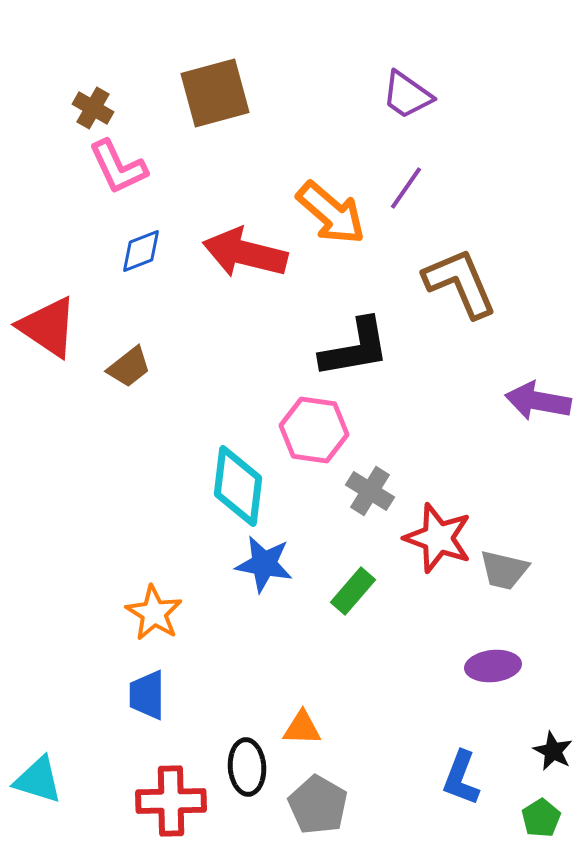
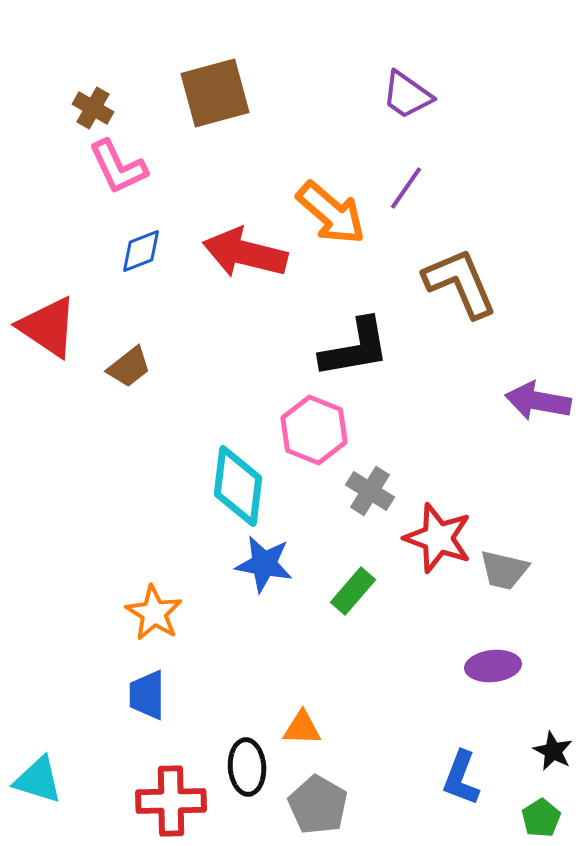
pink hexagon: rotated 14 degrees clockwise
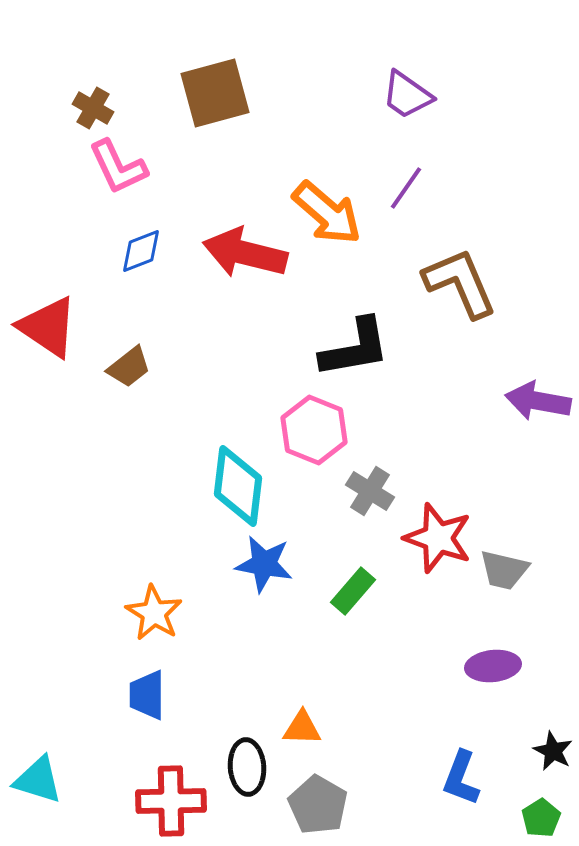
orange arrow: moved 4 px left
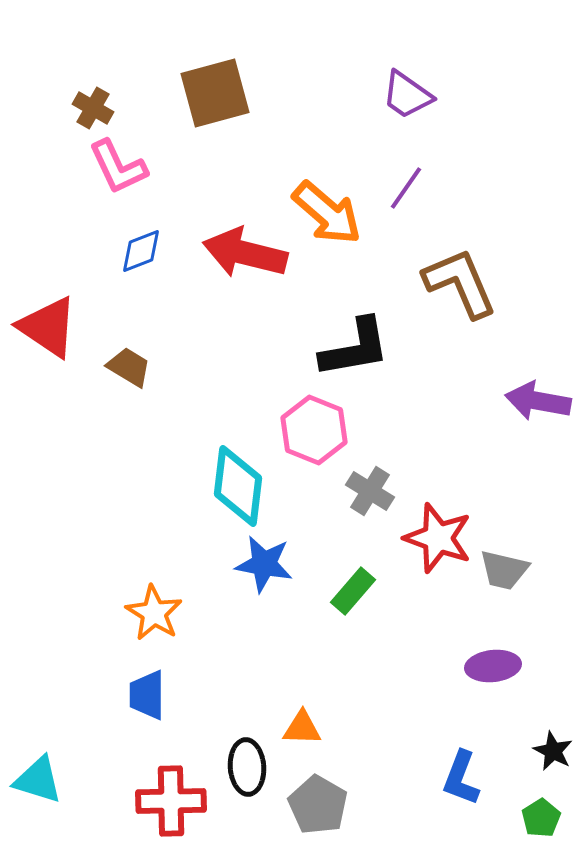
brown trapezoid: rotated 111 degrees counterclockwise
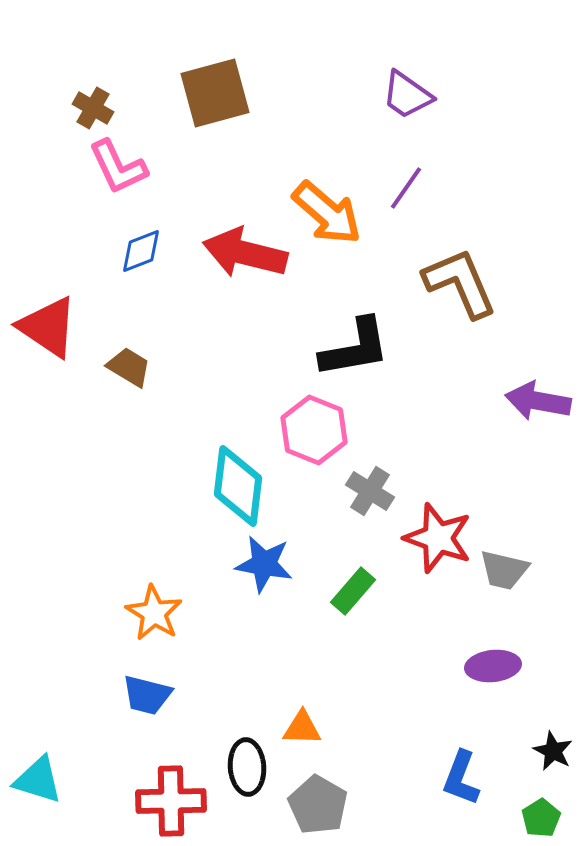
blue trapezoid: rotated 76 degrees counterclockwise
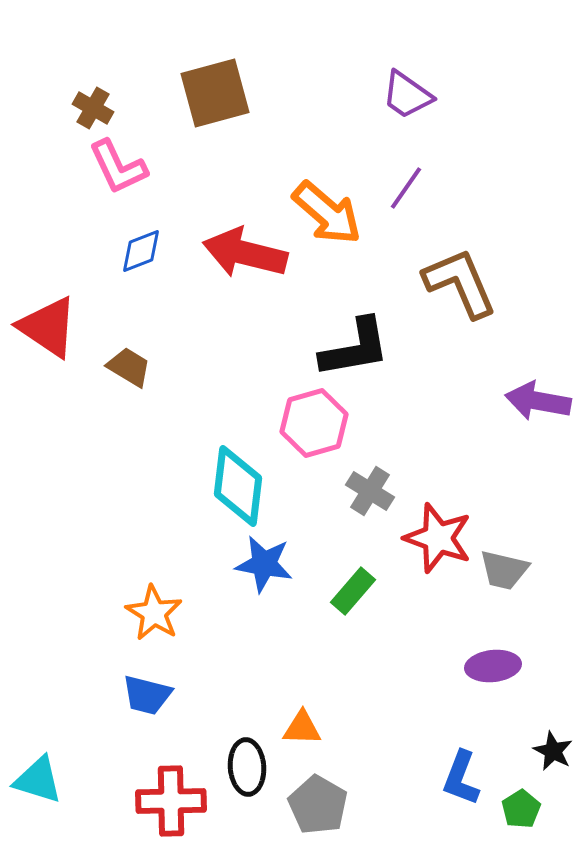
pink hexagon: moved 7 px up; rotated 22 degrees clockwise
green pentagon: moved 20 px left, 9 px up
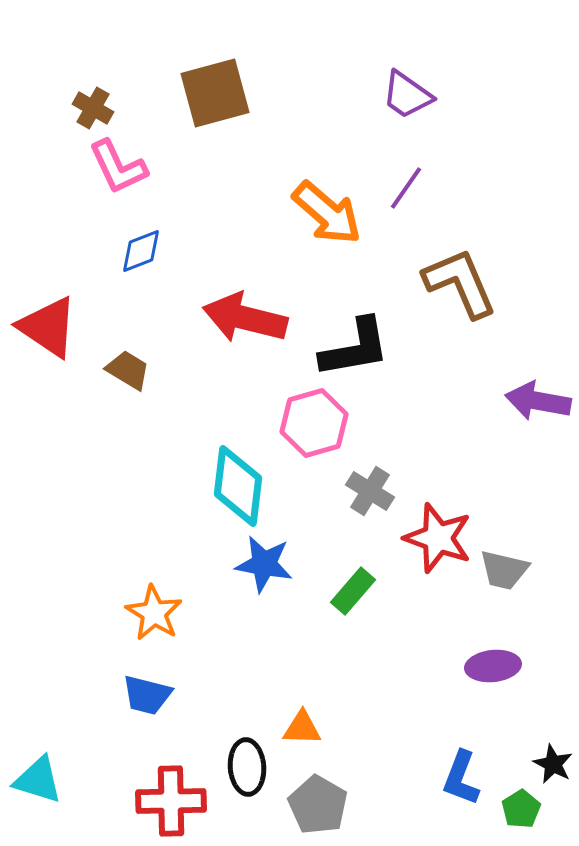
red arrow: moved 65 px down
brown trapezoid: moved 1 px left, 3 px down
black star: moved 13 px down
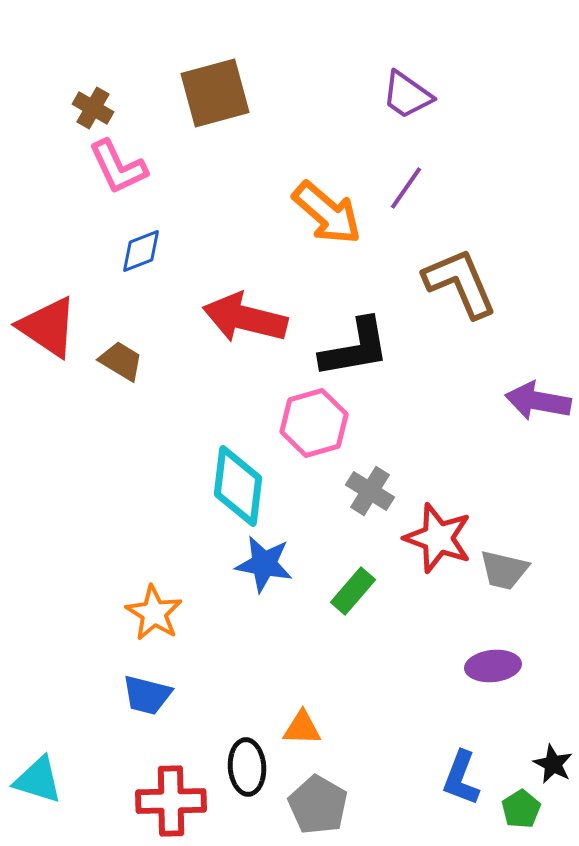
brown trapezoid: moved 7 px left, 9 px up
